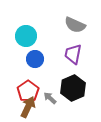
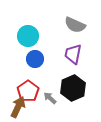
cyan circle: moved 2 px right
brown arrow: moved 10 px left
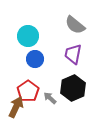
gray semicircle: rotated 15 degrees clockwise
brown arrow: moved 2 px left
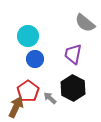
gray semicircle: moved 10 px right, 2 px up
black hexagon: rotated 10 degrees counterclockwise
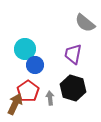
cyan circle: moved 3 px left, 13 px down
blue circle: moved 6 px down
black hexagon: rotated 10 degrees counterclockwise
gray arrow: rotated 40 degrees clockwise
brown arrow: moved 1 px left, 3 px up
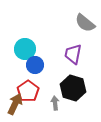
gray arrow: moved 5 px right, 5 px down
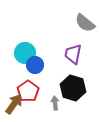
cyan circle: moved 4 px down
brown arrow: moved 1 px left; rotated 10 degrees clockwise
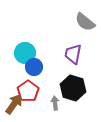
gray semicircle: moved 1 px up
blue circle: moved 1 px left, 2 px down
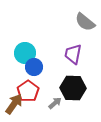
black hexagon: rotated 15 degrees counterclockwise
gray arrow: rotated 56 degrees clockwise
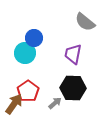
blue circle: moved 29 px up
